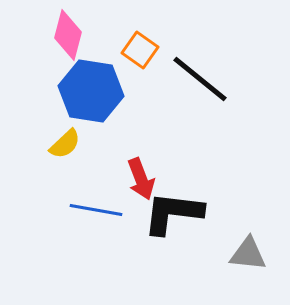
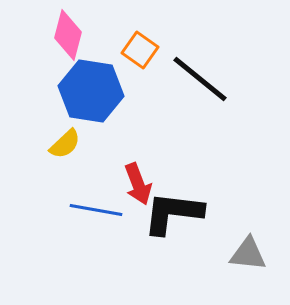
red arrow: moved 3 px left, 5 px down
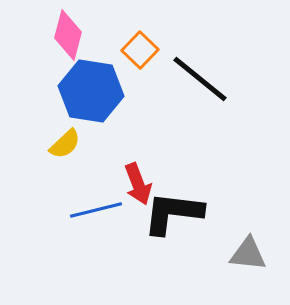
orange square: rotated 9 degrees clockwise
blue line: rotated 24 degrees counterclockwise
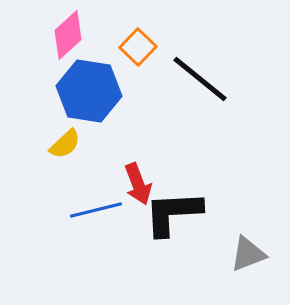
pink diamond: rotated 33 degrees clockwise
orange square: moved 2 px left, 3 px up
blue hexagon: moved 2 px left
black L-shape: rotated 10 degrees counterclockwise
gray triangle: rotated 27 degrees counterclockwise
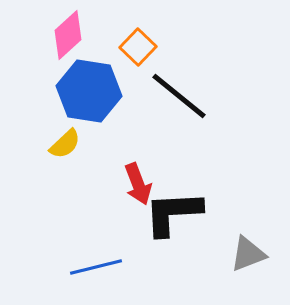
black line: moved 21 px left, 17 px down
blue line: moved 57 px down
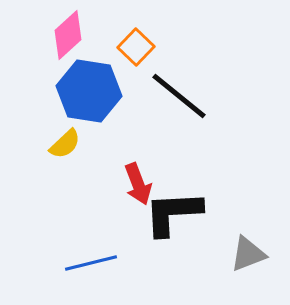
orange square: moved 2 px left
blue line: moved 5 px left, 4 px up
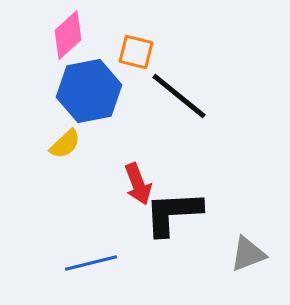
orange square: moved 5 px down; rotated 30 degrees counterclockwise
blue hexagon: rotated 20 degrees counterclockwise
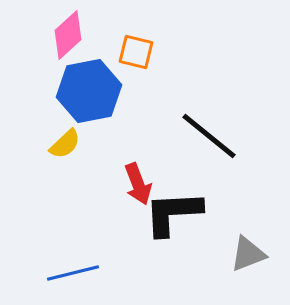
black line: moved 30 px right, 40 px down
blue line: moved 18 px left, 10 px down
